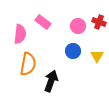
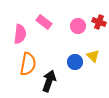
pink rectangle: moved 1 px right
blue circle: moved 2 px right, 11 px down
yellow triangle: moved 4 px left; rotated 16 degrees counterclockwise
black arrow: moved 2 px left
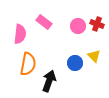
red cross: moved 2 px left, 2 px down
yellow triangle: moved 1 px right
blue circle: moved 1 px down
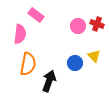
pink rectangle: moved 8 px left, 7 px up
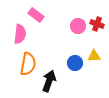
yellow triangle: rotated 48 degrees counterclockwise
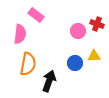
pink circle: moved 5 px down
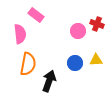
pink semicircle: rotated 12 degrees counterclockwise
yellow triangle: moved 2 px right, 4 px down
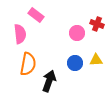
pink circle: moved 1 px left, 2 px down
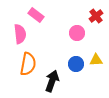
red cross: moved 1 px left, 8 px up; rotated 32 degrees clockwise
blue circle: moved 1 px right, 1 px down
black arrow: moved 3 px right
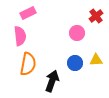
pink rectangle: moved 8 px left, 2 px up; rotated 63 degrees counterclockwise
pink semicircle: moved 2 px down
blue circle: moved 1 px left, 1 px up
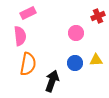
red cross: moved 2 px right; rotated 16 degrees clockwise
pink circle: moved 1 px left
